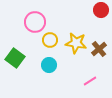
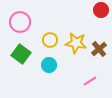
pink circle: moved 15 px left
green square: moved 6 px right, 4 px up
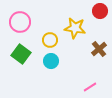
red circle: moved 1 px left, 1 px down
yellow star: moved 1 px left, 15 px up
cyan circle: moved 2 px right, 4 px up
pink line: moved 6 px down
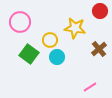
green square: moved 8 px right
cyan circle: moved 6 px right, 4 px up
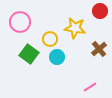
yellow circle: moved 1 px up
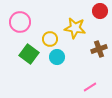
brown cross: rotated 21 degrees clockwise
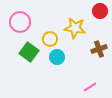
green square: moved 2 px up
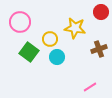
red circle: moved 1 px right, 1 px down
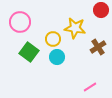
red circle: moved 2 px up
yellow circle: moved 3 px right
brown cross: moved 1 px left, 2 px up; rotated 14 degrees counterclockwise
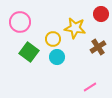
red circle: moved 4 px down
